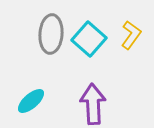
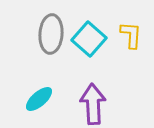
yellow L-shape: rotated 32 degrees counterclockwise
cyan ellipse: moved 8 px right, 2 px up
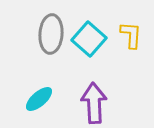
purple arrow: moved 1 px right, 1 px up
